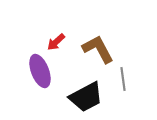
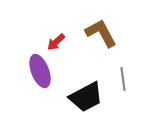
brown L-shape: moved 3 px right, 16 px up
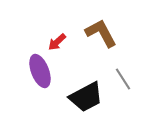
red arrow: moved 1 px right
gray line: rotated 25 degrees counterclockwise
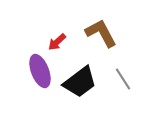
black trapezoid: moved 6 px left, 15 px up; rotated 9 degrees counterclockwise
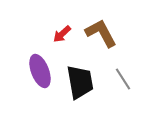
red arrow: moved 5 px right, 8 px up
black trapezoid: rotated 63 degrees counterclockwise
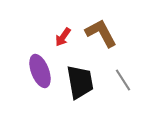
red arrow: moved 1 px right, 3 px down; rotated 12 degrees counterclockwise
gray line: moved 1 px down
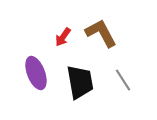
purple ellipse: moved 4 px left, 2 px down
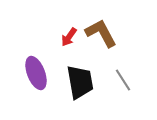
red arrow: moved 6 px right
